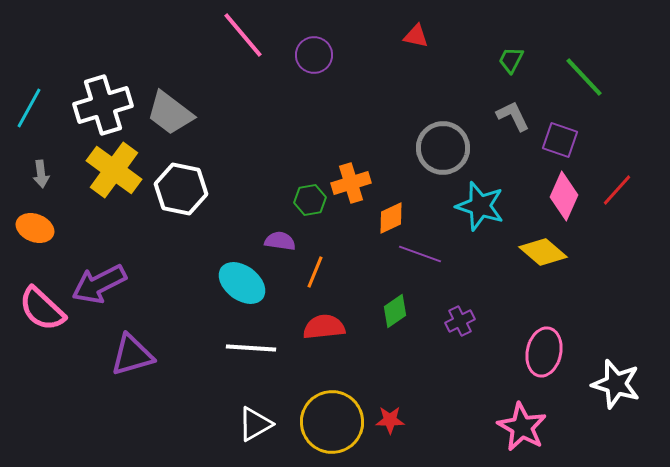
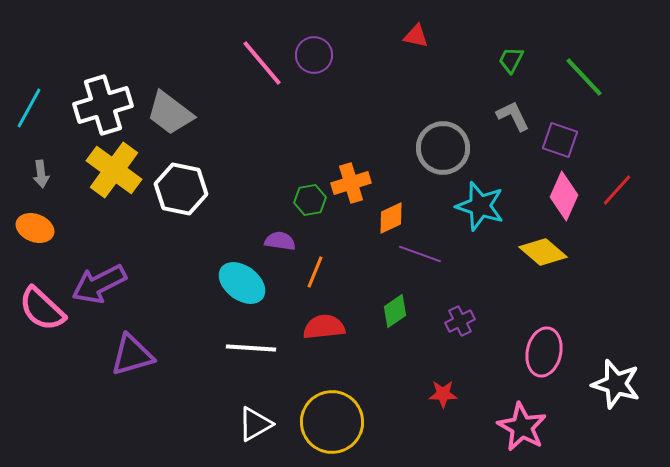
pink line: moved 19 px right, 28 px down
red star: moved 53 px right, 26 px up
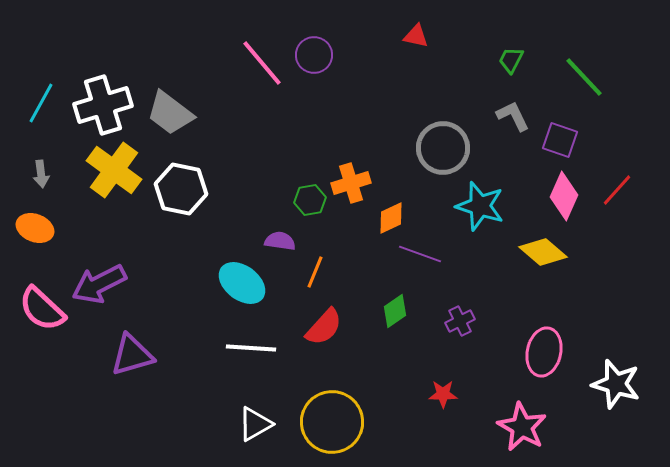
cyan line: moved 12 px right, 5 px up
red semicircle: rotated 138 degrees clockwise
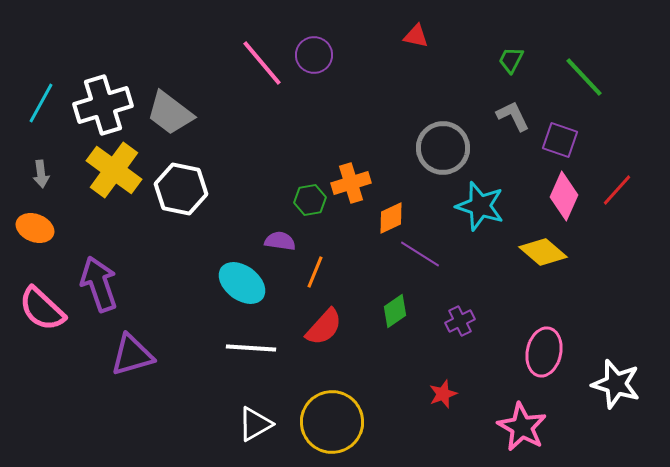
purple line: rotated 12 degrees clockwise
purple arrow: rotated 98 degrees clockwise
red star: rotated 20 degrees counterclockwise
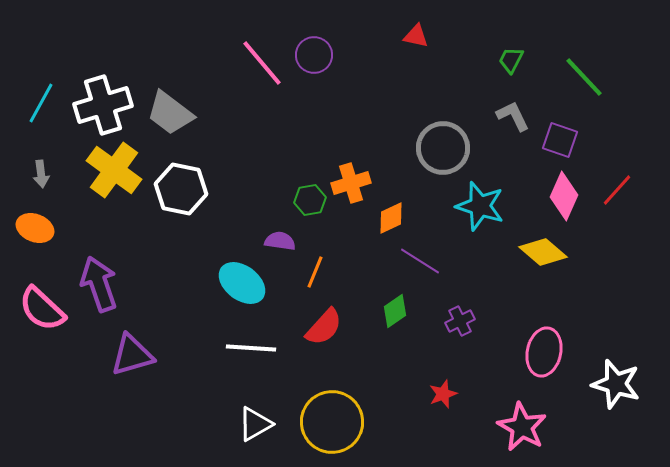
purple line: moved 7 px down
